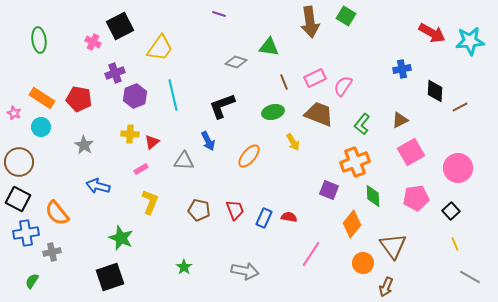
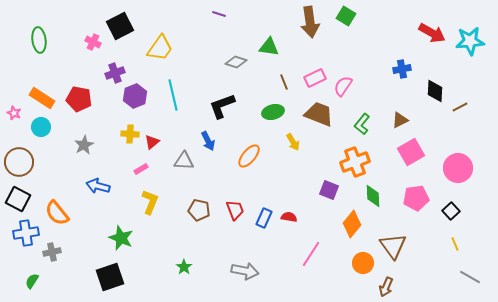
gray star at (84, 145): rotated 12 degrees clockwise
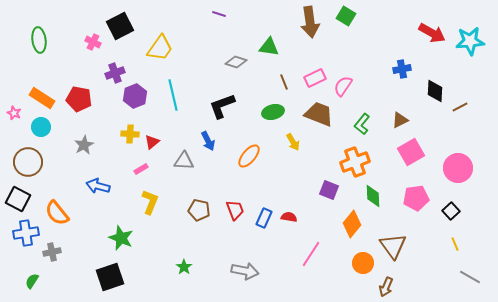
brown circle at (19, 162): moved 9 px right
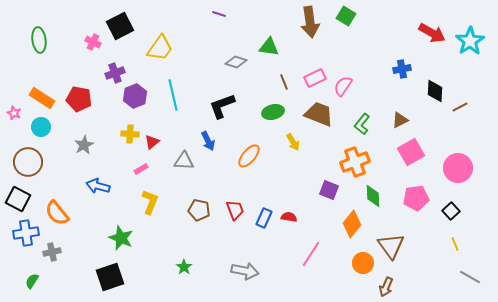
cyan star at (470, 41): rotated 28 degrees counterclockwise
brown triangle at (393, 246): moved 2 px left
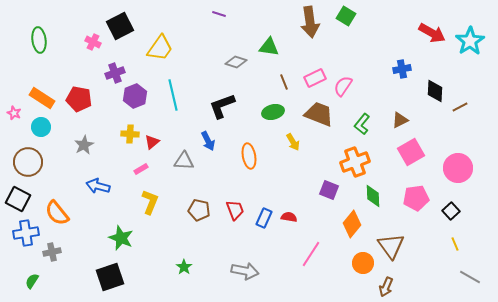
orange ellipse at (249, 156): rotated 50 degrees counterclockwise
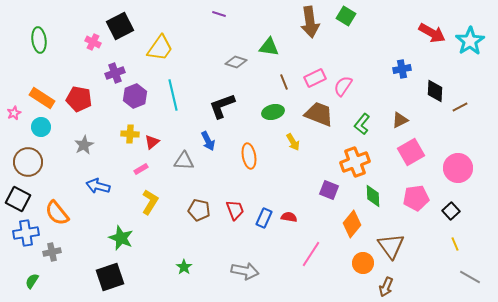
pink star at (14, 113): rotated 24 degrees clockwise
yellow L-shape at (150, 202): rotated 10 degrees clockwise
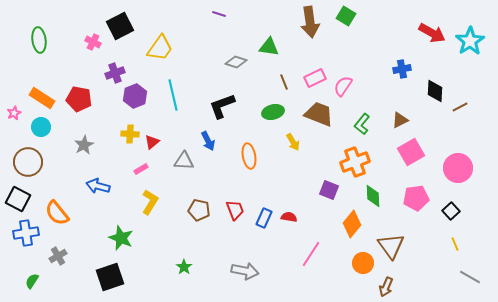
gray cross at (52, 252): moved 6 px right, 4 px down; rotated 18 degrees counterclockwise
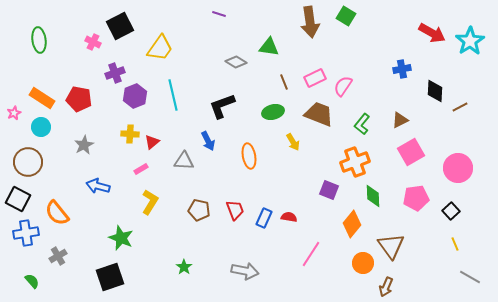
gray diamond at (236, 62): rotated 15 degrees clockwise
green semicircle at (32, 281): rotated 105 degrees clockwise
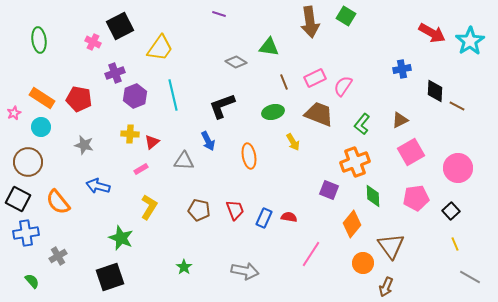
brown line at (460, 107): moved 3 px left, 1 px up; rotated 56 degrees clockwise
gray star at (84, 145): rotated 30 degrees counterclockwise
yellow L-shape at (150, 202): moved 1 px left, 5 px down
orange semicircle at (57, 213): moved 1 px right, 11 px up
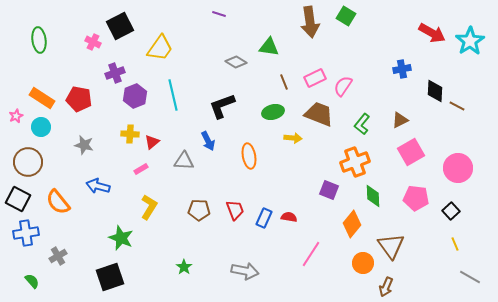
pink star at (14, 113): moved 2 px right, 3 px down
yellow arrow at (293, 142): moved 4 px up; rotated 54 degrees counterclockwise
pink pentagon at (416, 198): rotated 15 degrees clockwise
brown pentagon at (199, 210): rotated 10 degrees counterclockwise
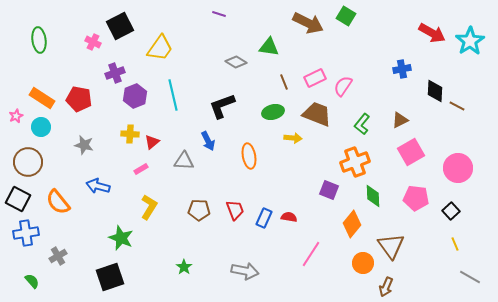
brown arrow at (310, 22): moved 2 px left, 1 px down; rotated 56 degrees counterclockwise
brown trapezoid at (319, 114): moved 2 px left
